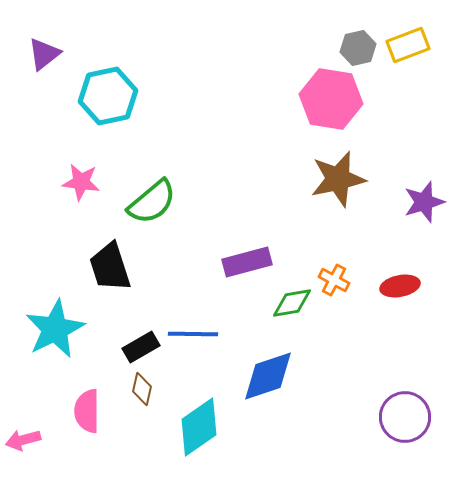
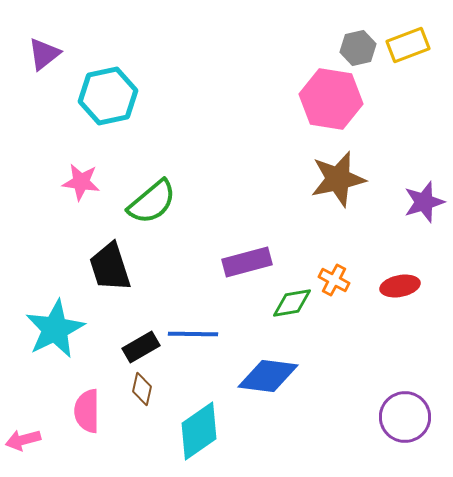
blue diamond: rotated 26 degrees clockwise
cyan diamond: moved 4 px down
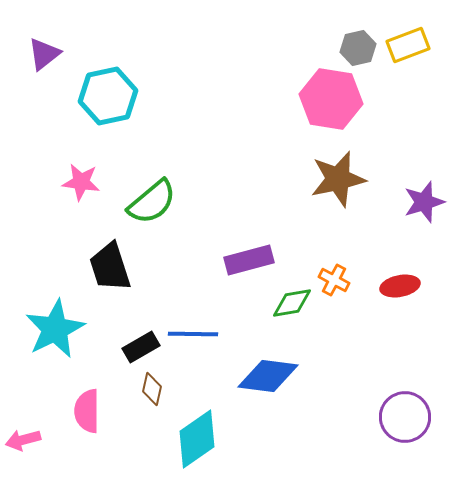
purple rectangle: moved 2 px right, 2 px up
brown diamond: moved 10 px right
cyan diamond: moved 2 px left, 8 px down
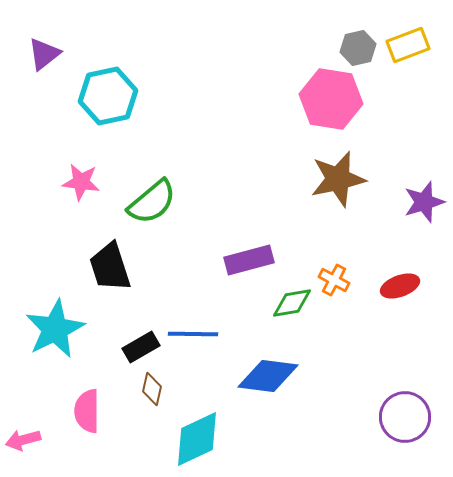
red ellipse: rotated 9 degrees counterclockwise
cyan diamond: rotated 10 degrees clockwise
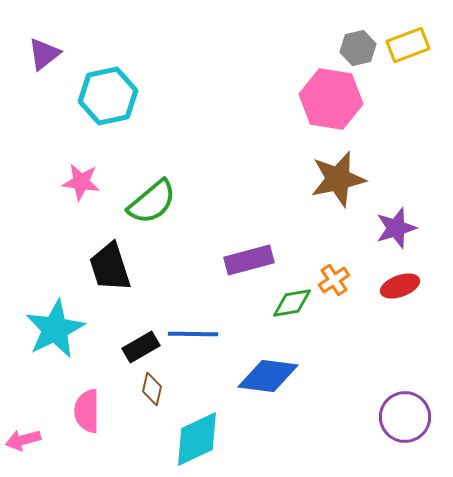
purple star: moved 28 px left, 26 px down
orange cross: rotated 28 degrees clockwise
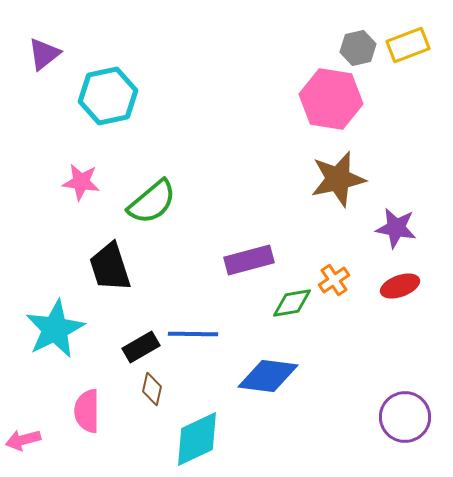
purple star: rotated 27 degrees clockwise
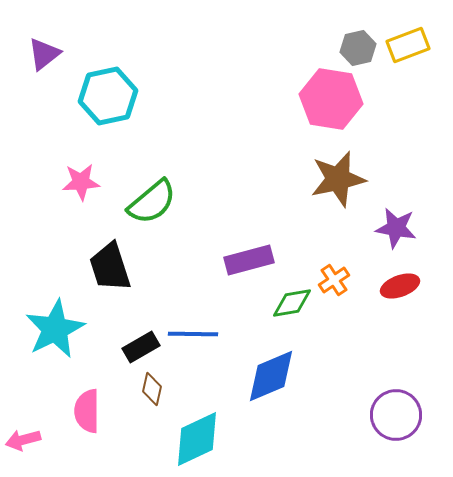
pink star: rotated 12 degrees counterclockwise
blue diamond: moved 3 px right; rotated 30 degrees counterclockwise
purple circle: moved 9 px left, 2 px up
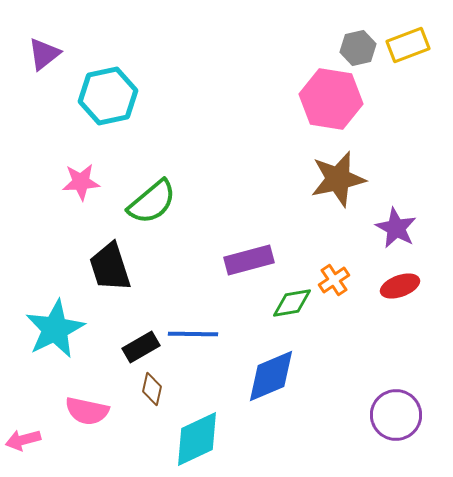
purple star: rotated 18 degrees clockwise
pink semicircle: rotated 78 degrees counterclockwise
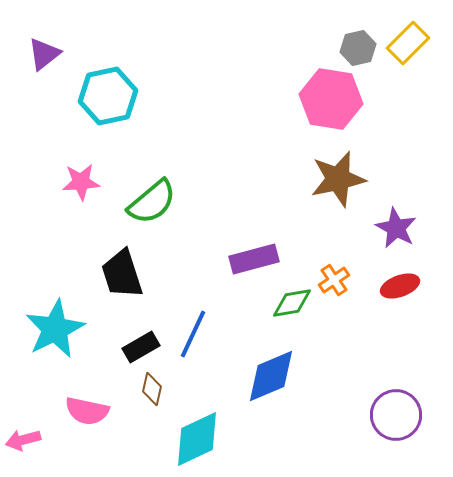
yellow rectangle: moved 2 px up; rotated 24 degrees counterclockwise
purple rectangle: moved 5 px right, 1 px up
black trapezoid: moved 12 px right, 7 px down
blue line: rotated 66 degrees counterclockwise
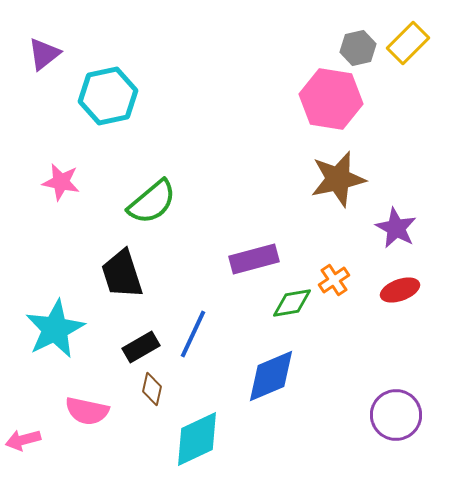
pink star: moved 20 px left; rotated 15 degrees clockwise
red ellipse: moved 4 px down
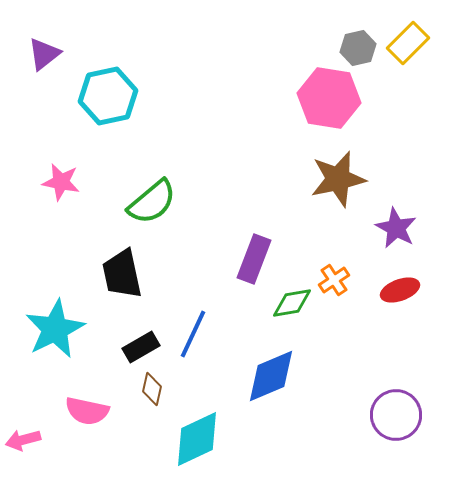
pink hexagon: moved 2 px left, 1 px up
purple rectangle: rotated 54 degrees counterclockwise
black trapezoid: rotated 6 degrees clockwise
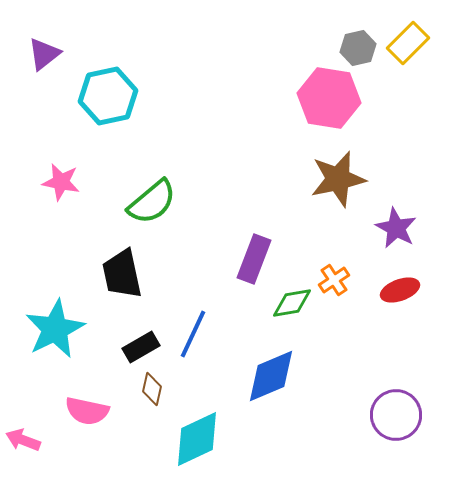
pink arrow: rotated 36 degrees clockwise
